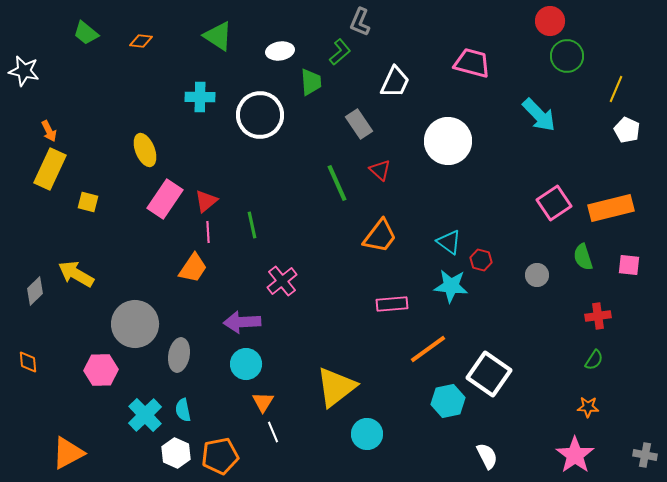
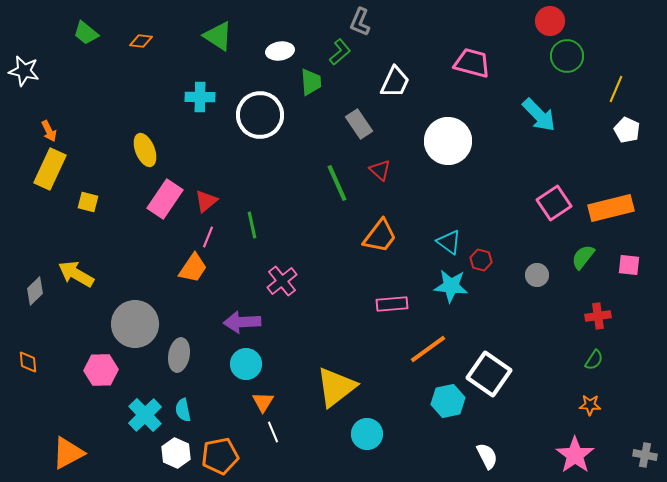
pink line at (208, 232): moved 5 px down; rotated 25 degrees clockwise
green semicircle at (583, 257): rotated 56 degrees clockwise
orange star at (588, 407): moved 2 px right, 2 px up
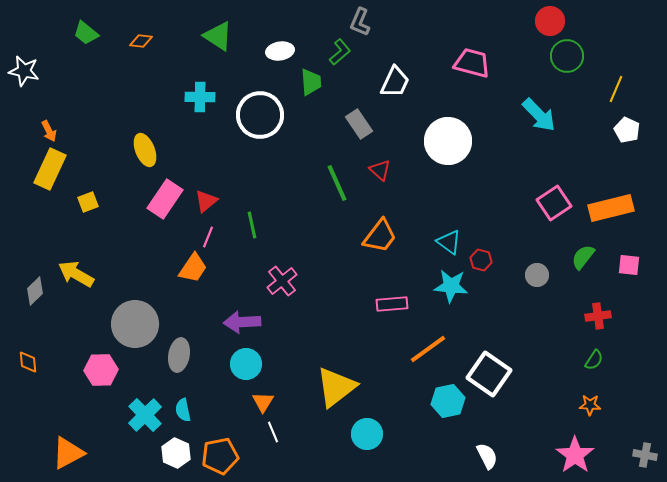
yellow square at (88, 202): rotated 35 degrees counterclockwise
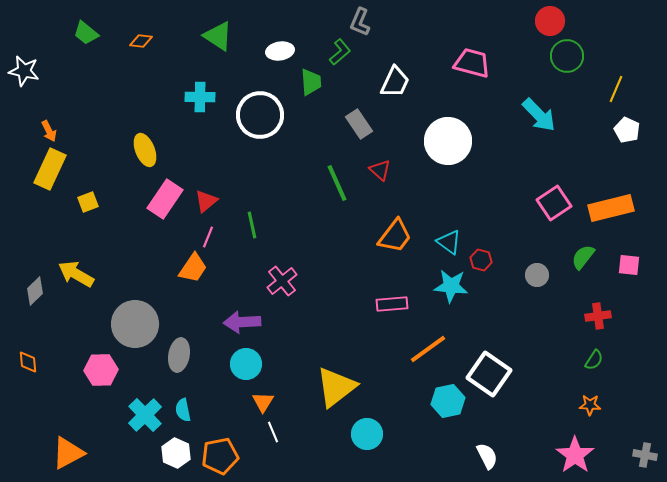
orange trapezoid at (380, 236): moved 15 px right
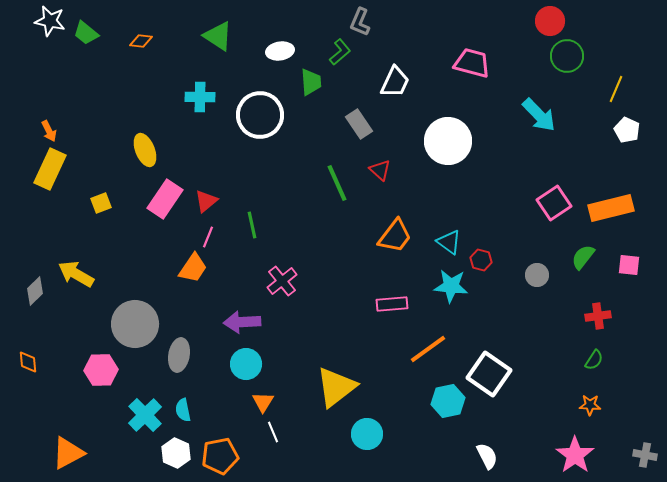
white star at (24, 71): moved 26 px right, 50 px up
yellow square at (88, 202): moved 13 px right, 1 px down
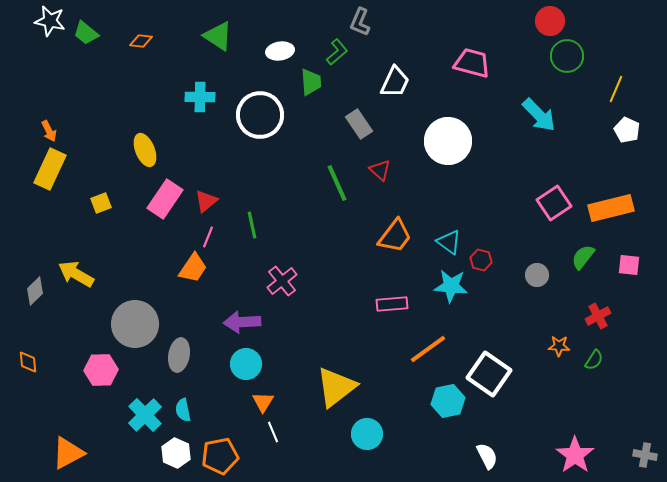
green L-shape at (340, 52): moved 3 px left
red cross at (598, 316): rotated 20 degrees counterclockwise
orange star at (590, 405): moved 31 px left, 59 px up
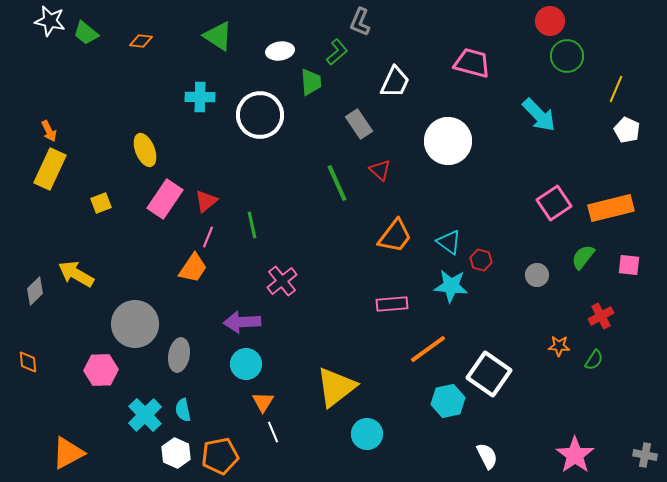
red cross at (598, 316): moved 3 px right
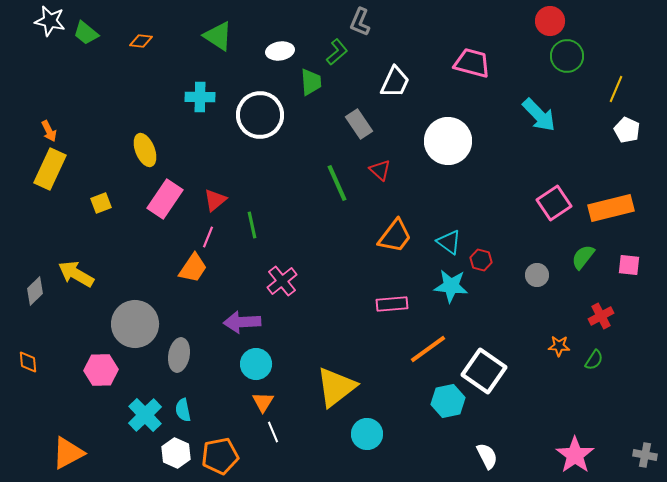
red triangle at (206, 201): moved 9 px right, 1 px up
cyan circle at (246, 364): moved 10 px right
white square at (489, 374): moved 5 px left, 3 px up
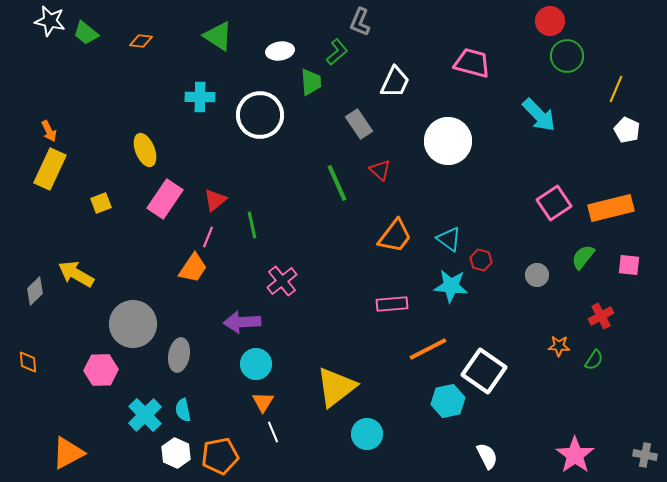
cyan triangle at (449, 242): moved 3 px up
gray circle at (135, 324): moved 2 px left
orange line at (428, 349): rotated 9 degrees clockwise
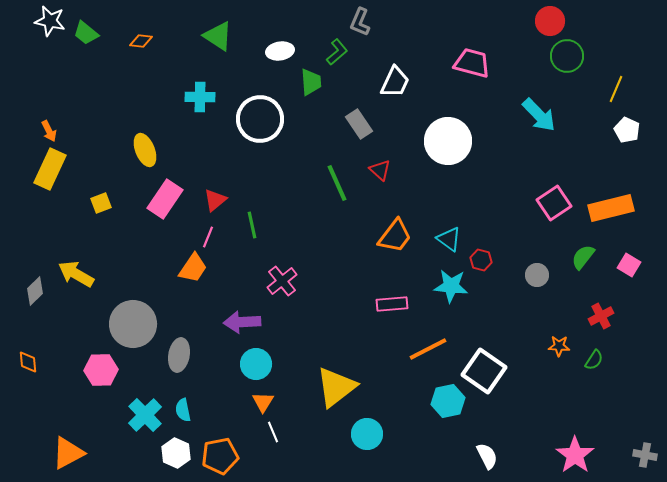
white circle at (260, 115): moved 4 px down
pink square at (629, 265): rotated 25 degrees clockwise
